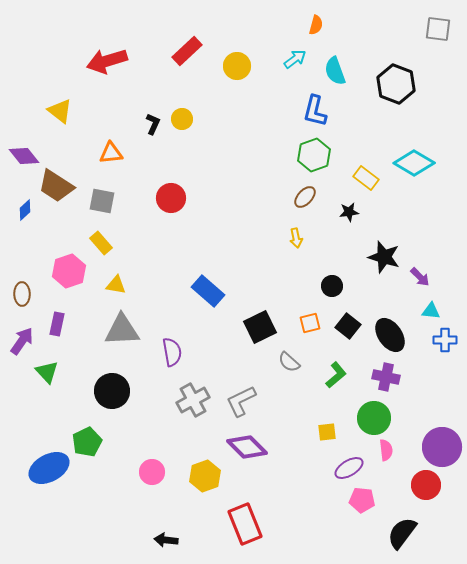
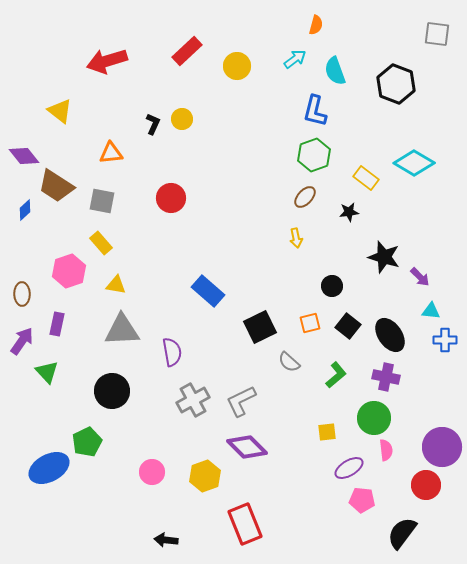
gray square at (438, 29): moved 1 px left, 5 px down
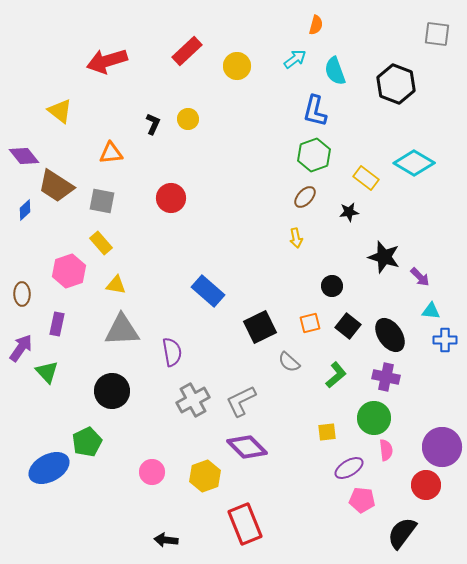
yellow circle at (182, 119): moved 6 px right
purple arrow at (22, 341): moved 1 px left, 7 px down
